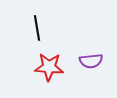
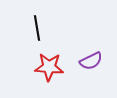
purple semicircle: rotated 20 degrees counterclockwise
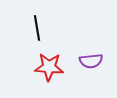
purple semicircle: rotated 20 degrees clockwise
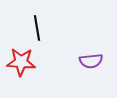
red star: moved 28 px left, 5 px up
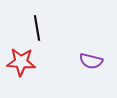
purple semicircle: rotated 20 degrees clockwise
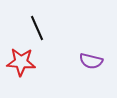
black line: rotated 15 degrees counterclockwise
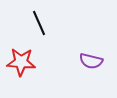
black line: moved 2 px right, 5 px up
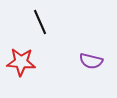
black line: moved 1 px right, 1 px up
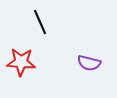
purple semicircle: moved 2 px left, 2 px down
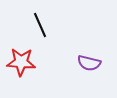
black line: moved 3 px down
